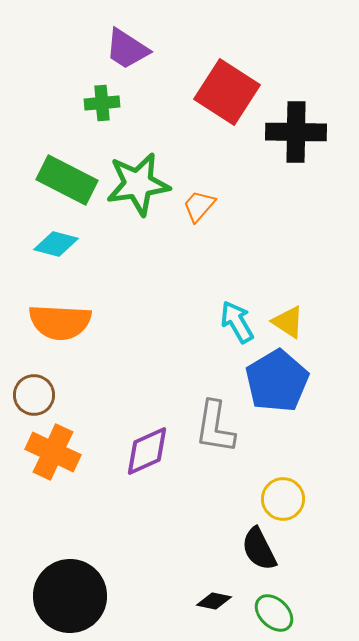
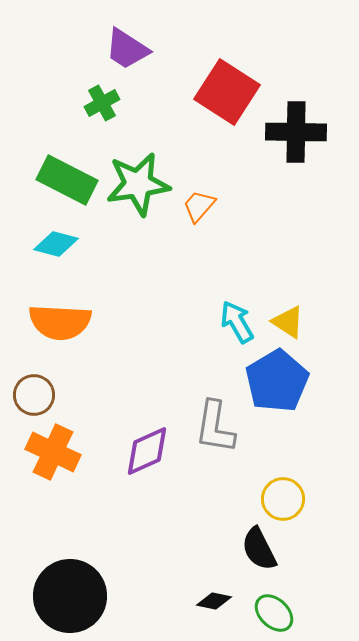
green cross: rotated 24 degrees counterclockwise
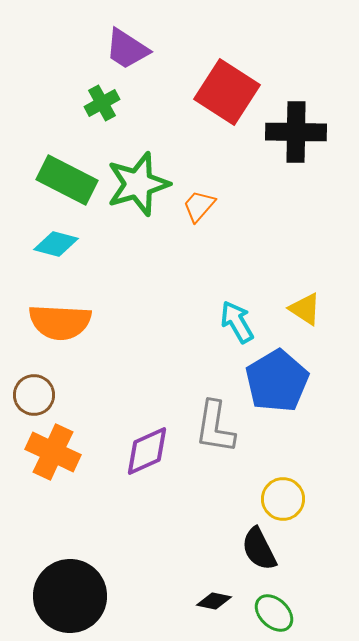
green star: rotated 8 degrees counterclockwise
yellow triangle: moved 17 px right, 13 px up
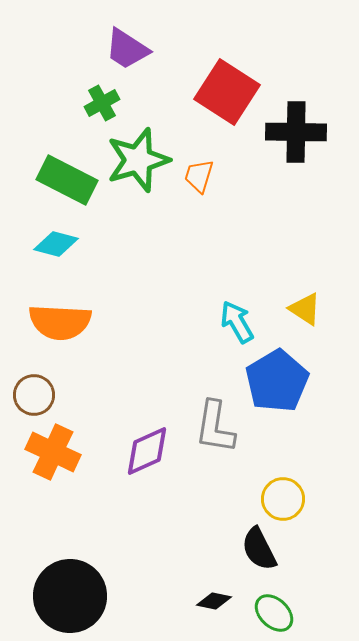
green star: moved 24 px up
orange trapezoid: moved 30 px up; rotated 24 degrees counterclockwise
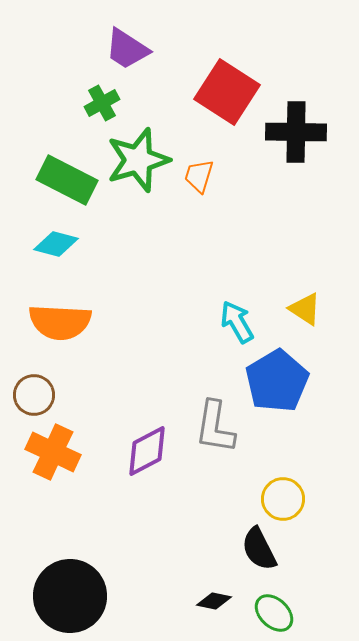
purple diamond: rotated 4 degrees counterclockwise
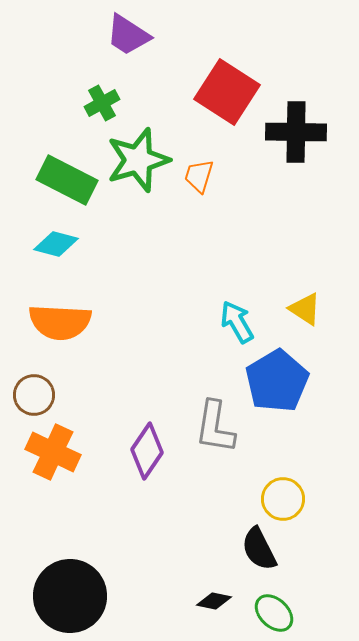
purple trapezoid: moved 1 px right, 14 px up
purple diamond: rotated 28 degrees counterclockwise
